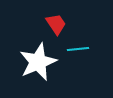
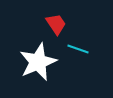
cyan line: rotated 25 degrees clockwise
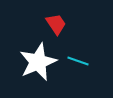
cyan line: moved 12 px down
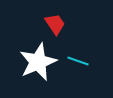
red trapezoid: moved 1 px left
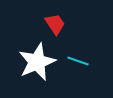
white star: moved 1 px left
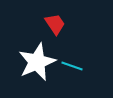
cyan line: moved 6 px left, 5 px down
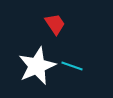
white star: moved 4 px down
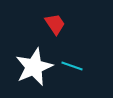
white star: moved 3 px left, 1 px down
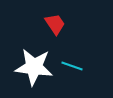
white star: rotated 30 degrees clockwise
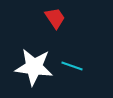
red trapezoid: moved 6 px up
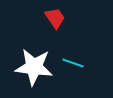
cyan line: moved 1 px right, 3 px up
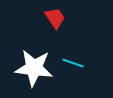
white star: moved 1 px down
